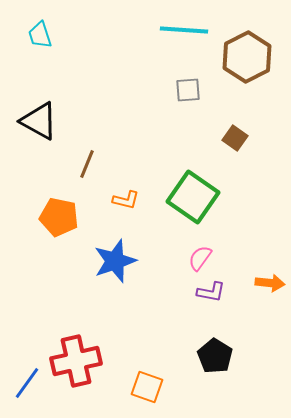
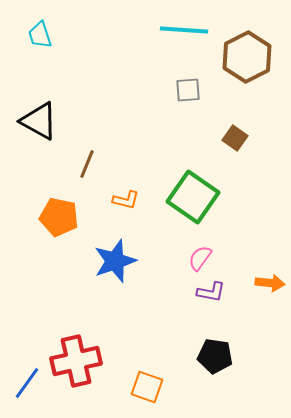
black pentagon: rotated 24 degrees counterclockwise
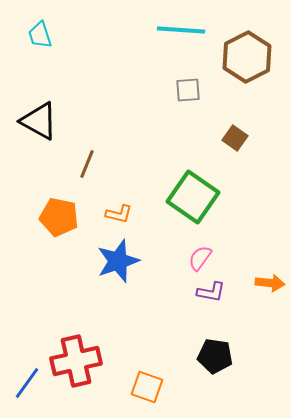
cyan line: moved 3 px left
orange L-shape: moved 7 px left, 14 px down
blue star: moved 3 px right
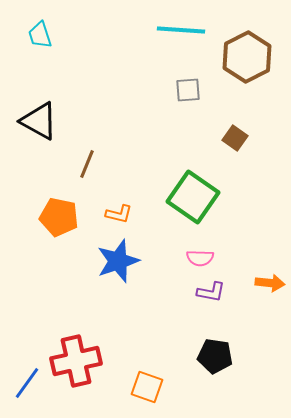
pink semicircle: rotated 124 degrees counterclockwise
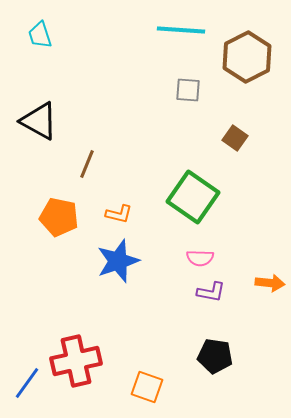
gray square: rotated 8 degrees clockwise
